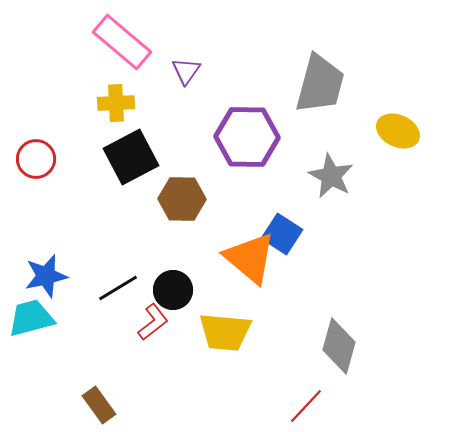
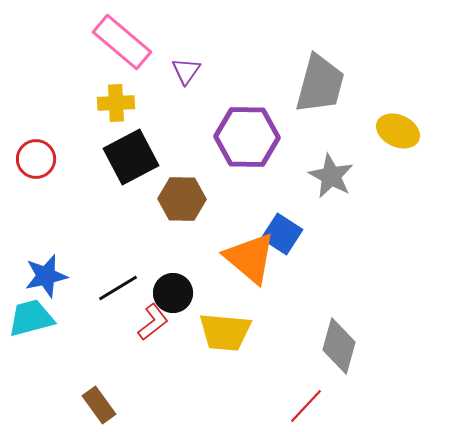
black circle: moved 3 px down
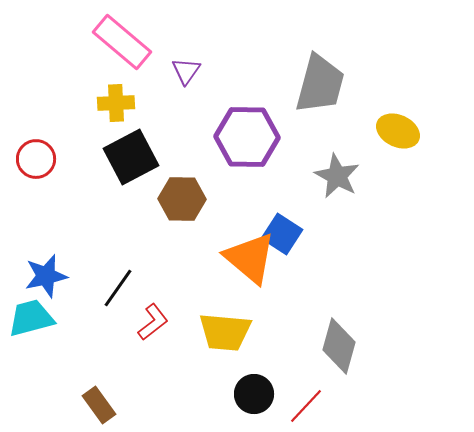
gray star: moved 6 px right
black line: rotated 24 degrees counterclockwise
black circle: moved 81 px right, 101 px down
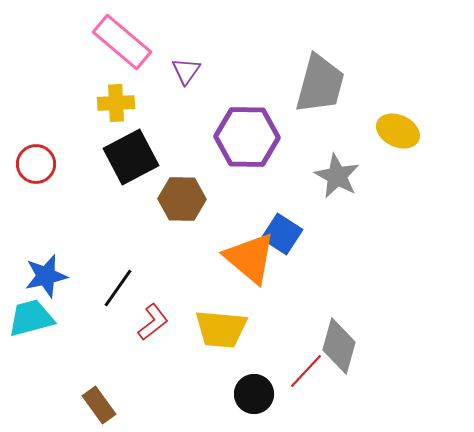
red circle: moved 5 px down
yellow trapezoid: moved 4 px left, 3 px up
red line: moved 35 px up
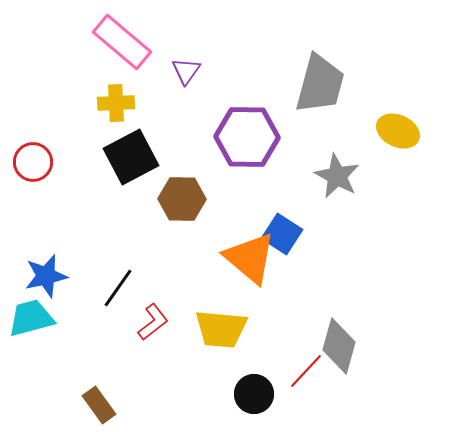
red circle: moved 3 px left, 2 px up
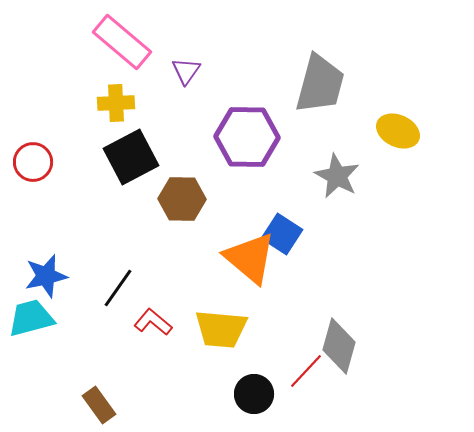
red L-shape: rotated 102 degrees counterclockwise
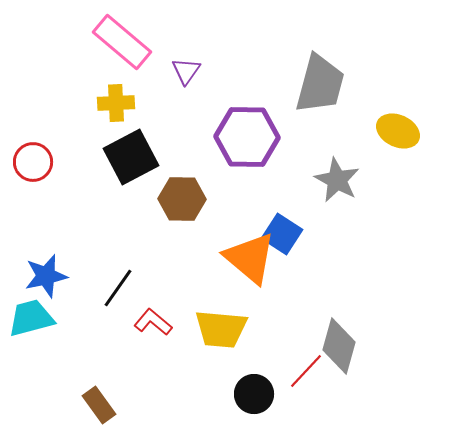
gray star: moved 4 px down
